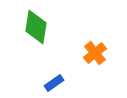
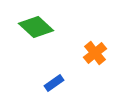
green diamond: rotated 56 degrees counterclockwise
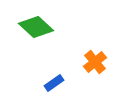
orange cross: moved 9 px down
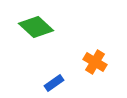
orange cross: rotated 20 degrees counterclockwise
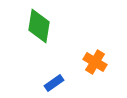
green diamond: moved 3 px right, 1 px up; rotated 56 degrees clockwise
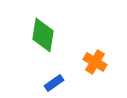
green diamond: moved 4 px right, 9 px down
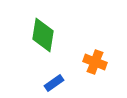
orange cross: rotated 10 degrees counterclockwise
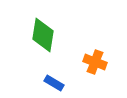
blue rectangle: rotated 66 degrees clockwise
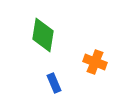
blue rectangle: rotated 36 degrees clockwise
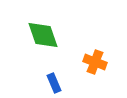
green diamond: rotated 28 degrees counterclockwise
